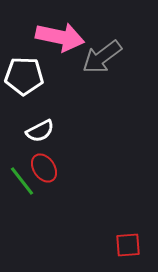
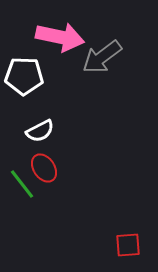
green line: moved 3 px down
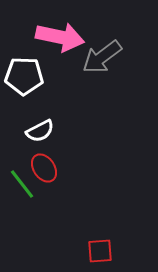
red square: moved 28 px left, 6 px down
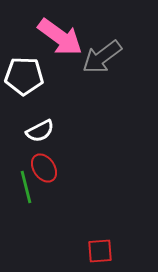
pink arrow: rotated 24 degrees clockwise
green line: moved 4 px right, 3 px down; rotated 24 degrees clockwise
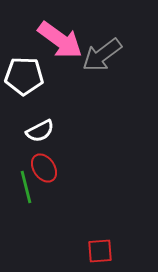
pink arrow: moved 3 px down
gray arrow: moved 2 px up
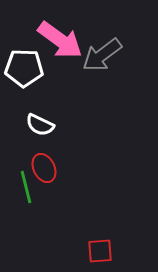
white pentagon: moved 8 px up
white semicircle: moved 6 px up; rotated 52 degrees clockwise
red ellipse: rotated 8 degrees clockwise
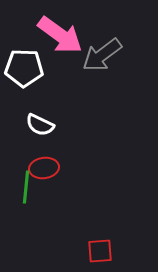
pink arrow: moved 5 px up
red ellipse: rotated 72 degrees counterclockwise
green line: rotated 20 degrees clockwise
